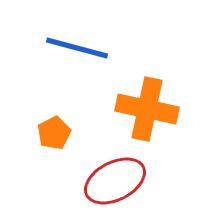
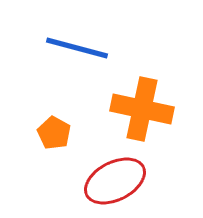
orange cross: moved 5 px left
orange pentagon: rotated 16 degrees counterclockwise
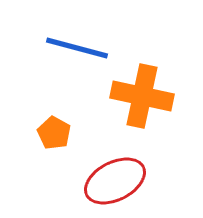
orange cross: moved 13 px up
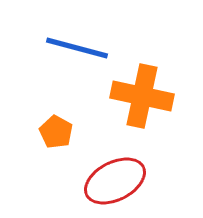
orange pentagon: moved 2 px right, 1 px up
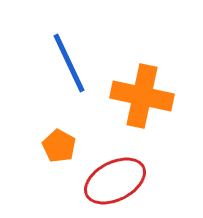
blue line: moved 8 px left, 15 px down; rotated 50 degrees clockwise
orange pentagon: moved 3 px right, 14 px down
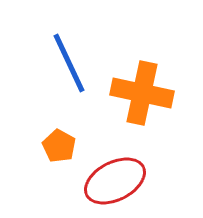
orange cross: moved 3 px up
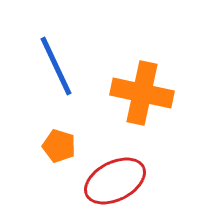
blue line: moved 13 px left, 3 px down
orange pentagon: rotated 12 degrees counterclockwise
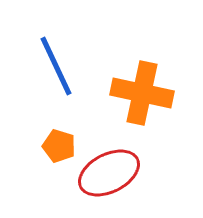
red ellipse: moved 6 px left, 8 px up
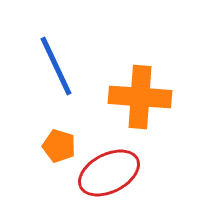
orange cross: moved 2 px left, 4 px down; rotated 8 degrees counterclockwise
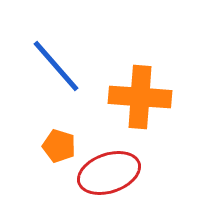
blue line: rotated 16 degrees counterclockwise
red ellipse: rotated 8 degrees clockwise
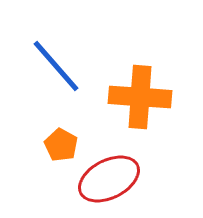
orange pentagon: moved 2 px right, 1 px up; rotated 12 degrees clockwise
red ellipse: moved 6 px down; rotated 8 degrees counterclockwise
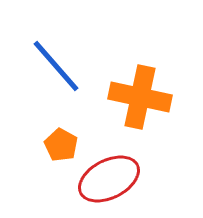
orange cross: rotated 8 degrees clockwise
